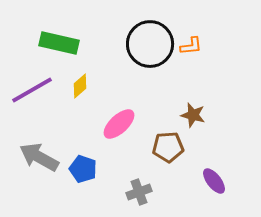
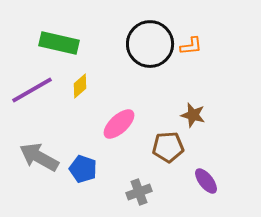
purple ellipse: moved 8 px left
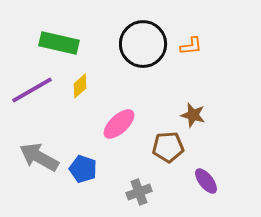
black circle: moved 7 px left
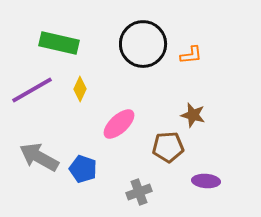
orange L-shape: moved 9 px down
yellow diamond: moved 3 px down; rotated 25 degrees counterclockwise
purple ellipse: rotated 48 degrees counterclockwise
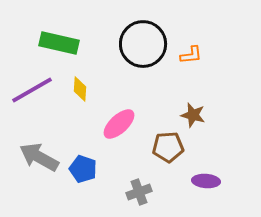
yellow diamond: rotated 20 degrees counterclockwise
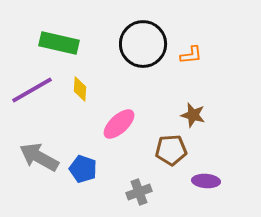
brown pentagon: moved 3 px right, 3 px down
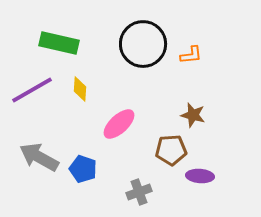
purple ellipse: moved 6 px left, 5 px up
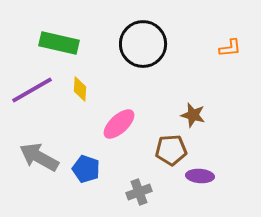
orange L-shape: moved 39 px right, 7 px up
blue pentagon: moved 3 px right
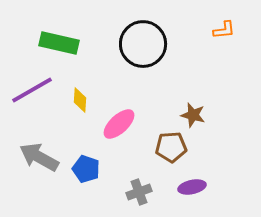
orange L-shape: moved 6 px left, 18 px up
yellow diamond: moved 11 px down
brown pentagon: moved 3 px up
purple ellipse: moved 8 px left, 11 px down; rotated 16 degrees counterclockwise
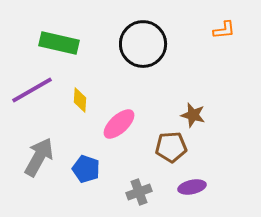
gray arrow: rotated 90 degrees clockwise
